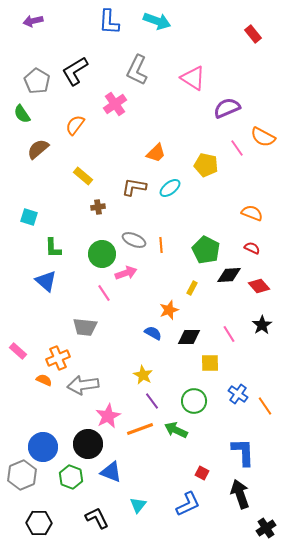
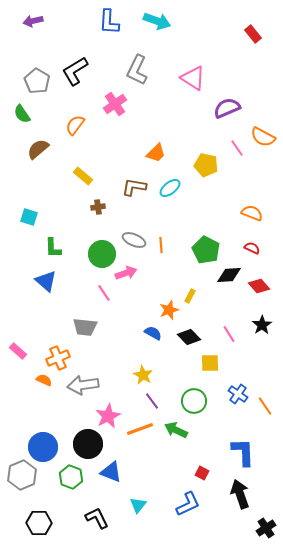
yellow rectangle at (192, 288): moved 2 px left, 8 px down
black diamond at (189, 337): rotated 45 degrees clockwise
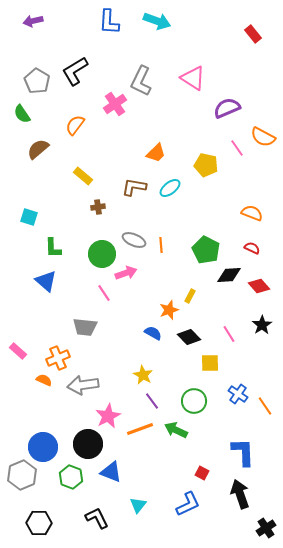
gray L-shape at (137, 70): moved 4 px right, 11 px down
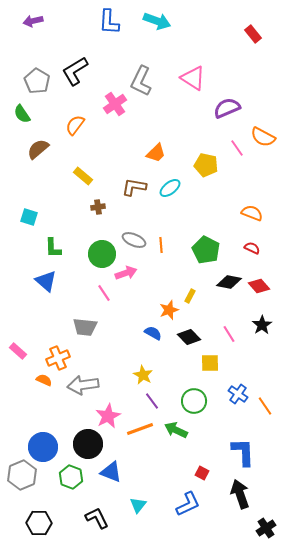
black diamond at (229, 275): moved 7 px down; rotated 15 degrees clockwise
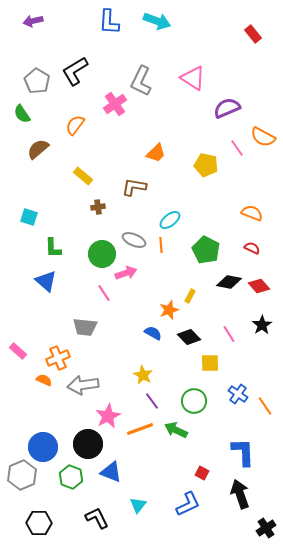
cyan ellipse at (170, 188): moved 32 px down
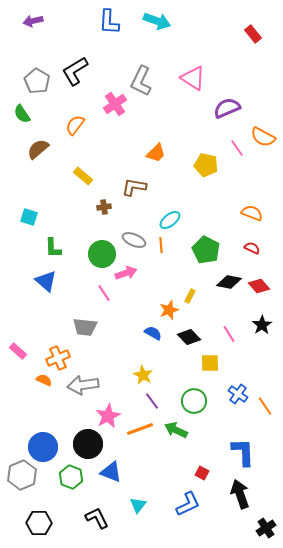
brown cross at (98, 207): moved 6 px right
